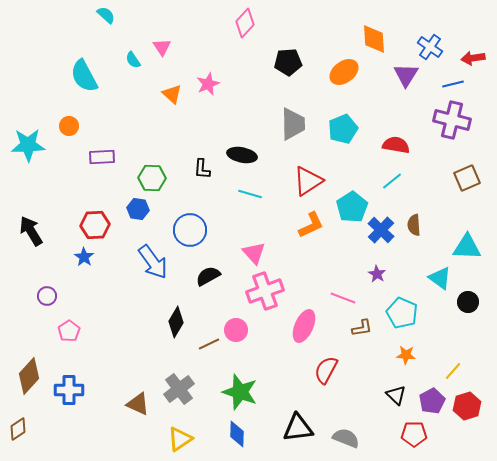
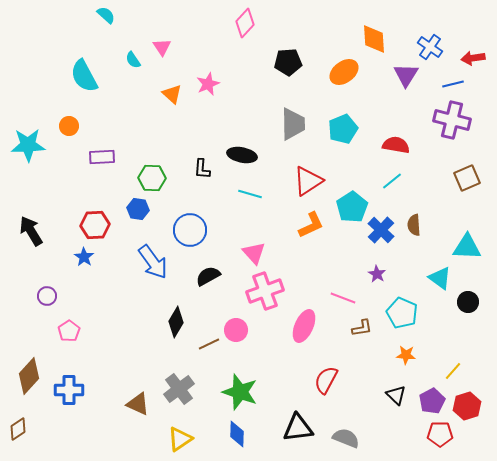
red semicircle at (326, 370): moved 10 px down
red pentagon at (414, 434): moved 26 px right
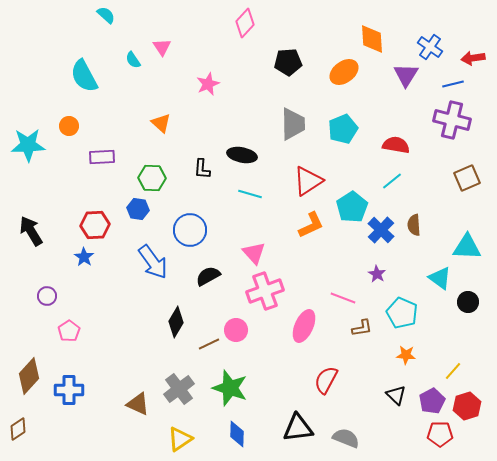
orange diamond at (374, 39): moved 2 px left
orange triangle at (172, 94): moved 11 px left, 29 px down
green star at (240, 392): moved 10 px left, 4 px up
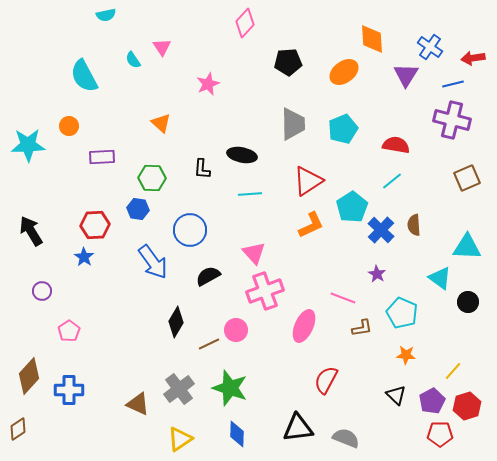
cyan semicircle at (106, 15): rotated 126 degrees clockwise
cyan line at (250, 194): rotated 20 degrees counterclockwise
purple circle at (47, 296): moved 5 px left, 5 px up
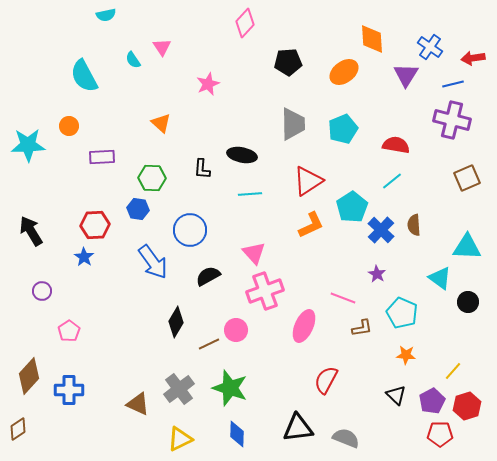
yellow triangle at (180, 439): rotated 8 degrees clockwise
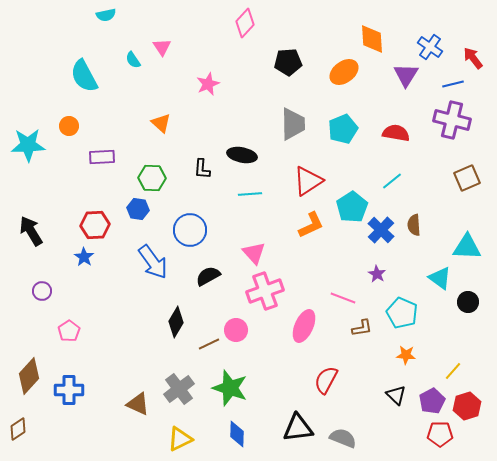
red arrow at (473, 58): rotated 60 degrees clockwise
red semicircle at (396, 145): moved 12 px up
gray semicircle at (346, 438): moved 3 px left
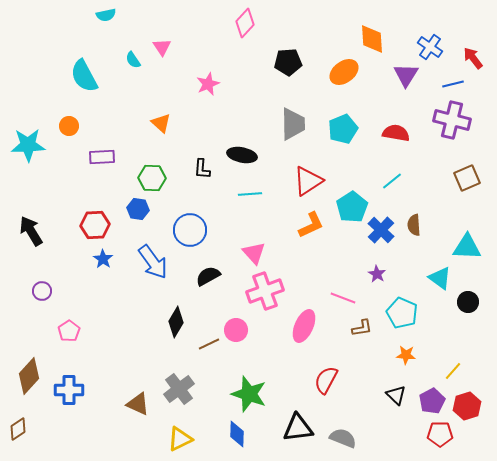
blue star at (84, 257): moved 19 px right, 2 px down
green star at (230, 388): moved 19 px right, 6 px down
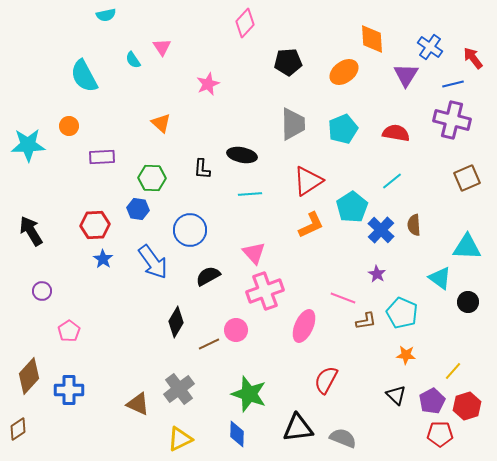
brown L-shape at (362, 328): moved 4 px right, 7 px up
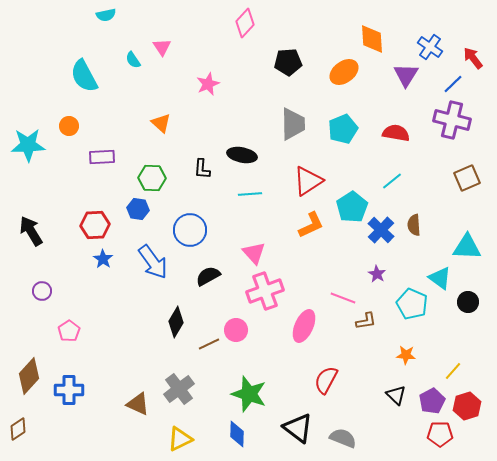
blue line at (453, 84): rotated 30 degrees counterclockwise
cyan pentagon at (402, 313): moved 10 px right, 9 px up
black triangle at (298, 428): rotated 44 degrees clockwise
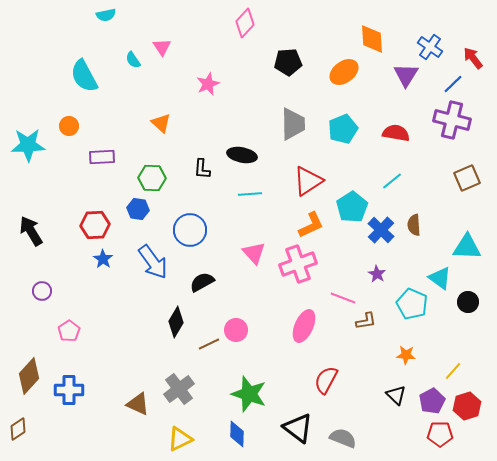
black semicircle at (208, 276): moved 6 px left, 6 px down
pink cross at (265, 291): moved 33 px right, 27 px up
